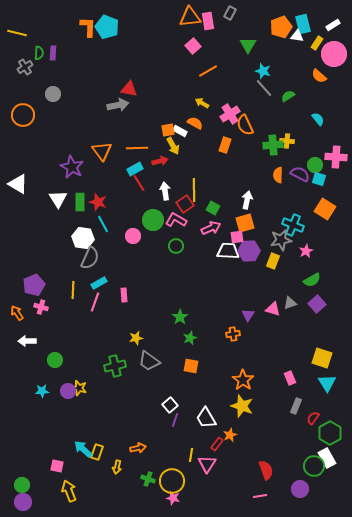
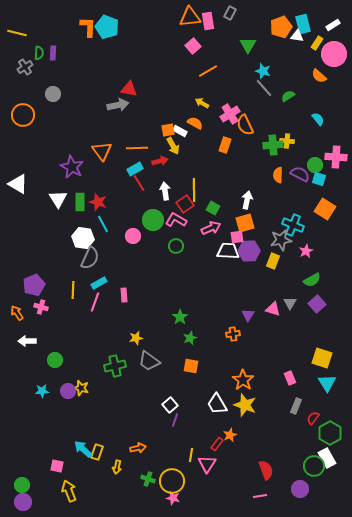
gray triangle at (290, 303): rotated 40 degrees counterclockwise
yellow star at (79, 388): moved 2 px right
yellow star at (242, 406): moved 3 px right, 1 px up
white trapezoid at (206, 418): moved 11 px right, 14 px up
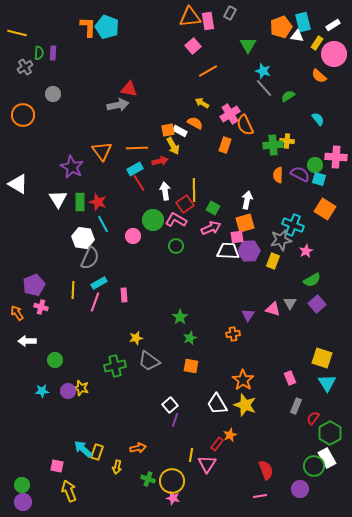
cyan rectangle at (303, 24): moved 2 px up
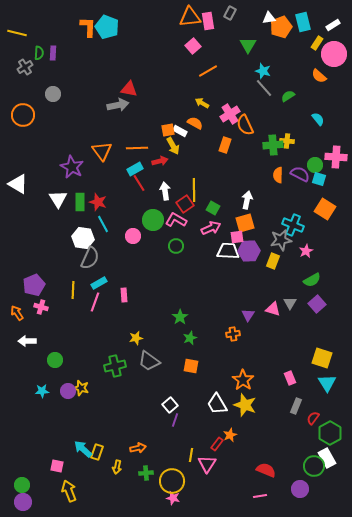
white triangle at (297, 36): moved 28 px left, 18 px up; rotated 16 degrees counterclockwise
red semicircle at (266, 470): rotated 48 degrees counterclockwise
green cross at (148, 479): moved 2 px left, 6 px up; rotated 24 degrees counterclockwise
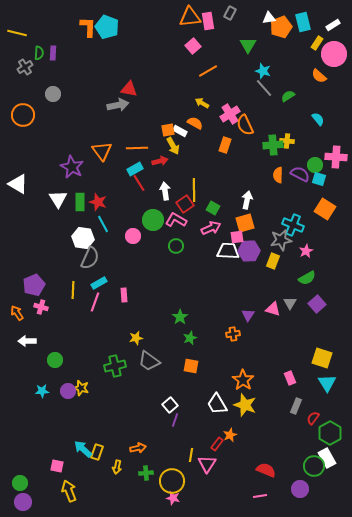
green semicircle at (312, 280): moved 5 px left, 2 px up
green circle at (22, 485): moved 2 px left, 2 px up
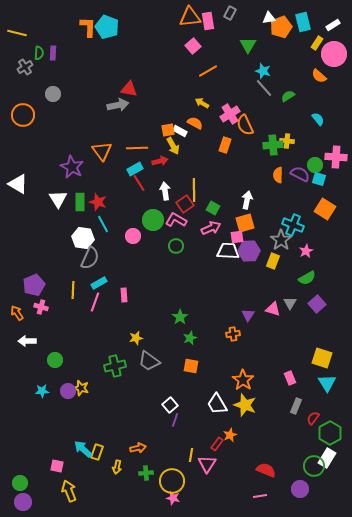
gray star at (281, 240): rotated 25 degrees counterclockwise
white rectangle at (327, 458): rotated 60 degrees clockwise
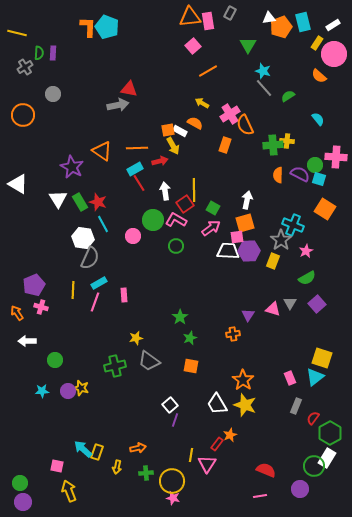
orange triangle at (102, 151): rotated 20 degrees counterclockwise
green rectangle at (80, 202): rotated 30 degrees counterclockwise
pink arrow at (211, 228): rotated 12 degrees counterclockwise
cyan triangle at (327, 383): moved 12 px left, 6 px up; rotated 24 degrees clockwise
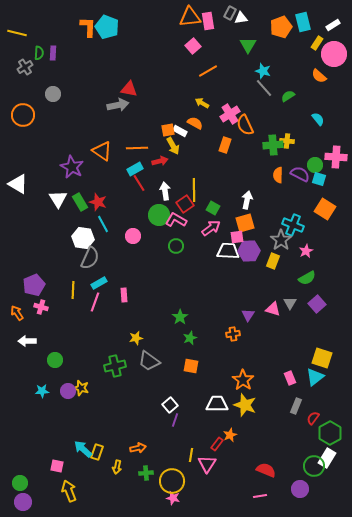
white triangle at (269, 18): moved 28 px left
green circle at (153, 220): moved 6 px right, 5 px up
white trapezoid at (217, 404): rotated 120 degrees clockwise
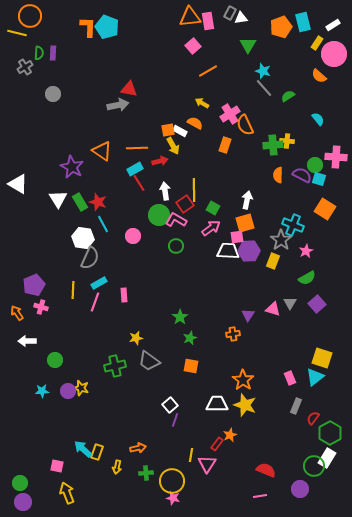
orange circle at (23, 115): moved 7 px right, 99 px up
purple semicircle at (300, 174): moved 2 px right, 1 px down
yellow arrow at (69, 491): moved 2 px left, 2 px down
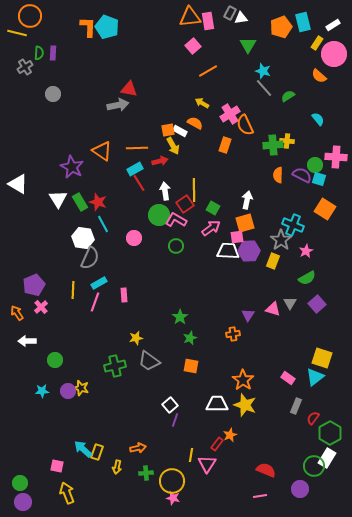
pink circle at (133, 236): moved 1 px right, 2 px down
pink cross at (41, 307): rotated 32 degrees clockwise
pink rectangle at (290, 378): moved 2 px left; rotated 32 degrees counterclockwise
